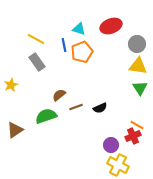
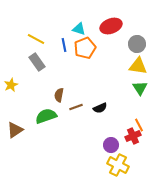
orange pentagon: moved 3 px right, 4 px up
brown semicircle: rotated 40 degrees counterclockwise
orange line: moved 2 px right; rotated 32 degrees clockwise
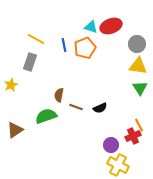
cyan triangle: moved 12 px right, 2 px up
gray rectangle: moved 7 px left; rotated 54 degrees clockwise
brown line: rotated 40 degrees clockwise
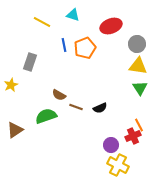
cyan triangle: moved 18 px left, 12 px up
yellow line: moved 6 px right, 17 px up
brown semicircle: rotated 72 degrees counterclockwise
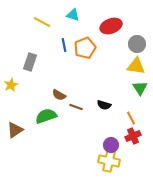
yellow triangle: moved 2 px left
black semicircle: moved 4 px right, 3 px up; rotated 40 degrees clockwise
orange line: moved 8 px left, 7 px up
yellow cross: moved 9 px left, 4 px up; rotated 15 degrees counterclockwise
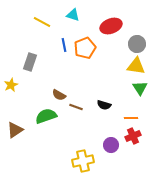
orange line: rotated 64 degrees counterclockwise
yellow cross: moved 26 px left; rotated 25 degrees counterclockwise
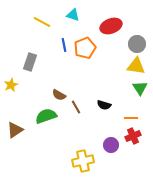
brown line: rotated 40 degrees clockwise
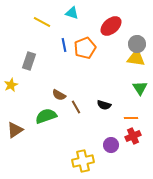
cyan triangle: moved 1 px left, 2 px up
red ellipse: rotated 20 degrees counterclockwise
gray rectangle: moved 1 px left, 1 px up
yellow triangle: moved 8 px up
